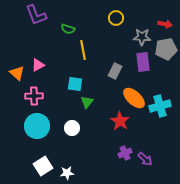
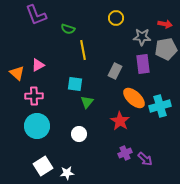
purple rectangle: moved 2 px down
white circle: moved 7 px right, 6 px down
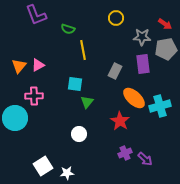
red arrow: rotated 24 degrees clockwise
orange triangle: moved 2 px right, 7 px up; rotated 28 degrees clockwise
cyan circle: moved 22 px left, 8 px up
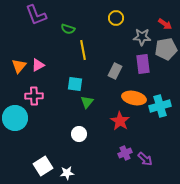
orange ellipse: rotated 30 degrees counterclockwise
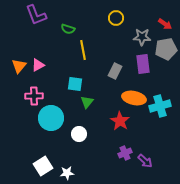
cyan circle: moved 36 px right
purple arrow: moved 2 px down
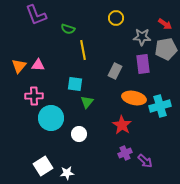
pink triangle: rotated 32 degrees clockwise
red star: moved 2 px right, 4 px down
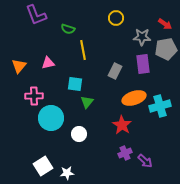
pink triangle: moved 10 px right, 2 px up; rotated 16 degrees counterclockwise
orange ellipse: rotated 30 degrees counterclockwise
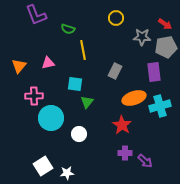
gray pentagon: moved 2 px up
purple rectangle: moved 11 px right, 8 px down
purple cross: rotated 24 degrees clockwise
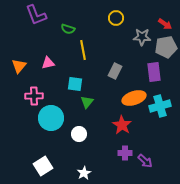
white star: moved 17 px right; rotated 24 degrees counterclockwise
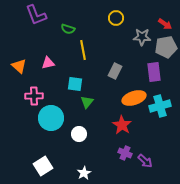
orange triangle: rotated 28 degrees counterclockwise
purple cross: rotated 24 degrees clockwise
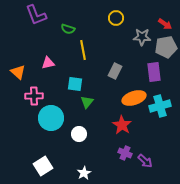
orange triangle: moved 1 px left, 6 px down
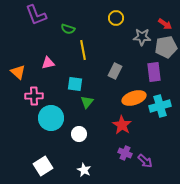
white star: moved 3 px up; rotated 16 degrees counterclockwise
